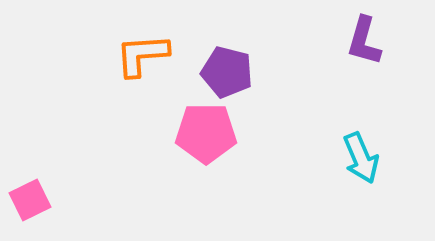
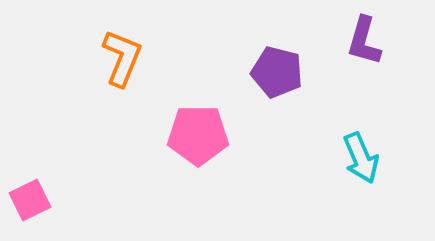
orange L-shape: moved 20 px left, 3 px down; rotated 116 degrees clockwise
purple pentagon: moved 50 px right
pink pentagon: moved 8 px left, 2 px down
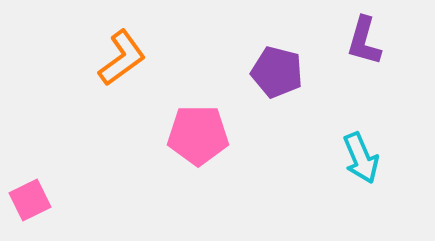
orange L-shape: rotated 32 degrees clockwise
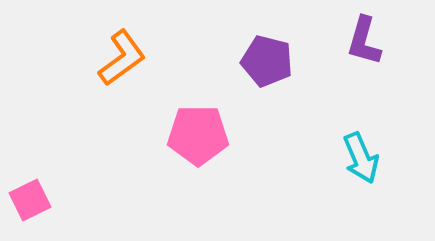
purple pentagon: moved 10 px left, 11 px up
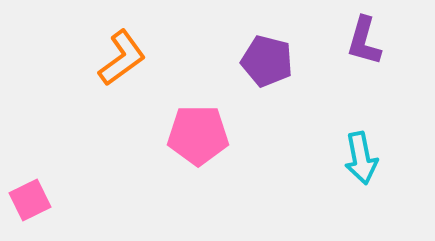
cyan arrow: rotated 12 degrees clockwise
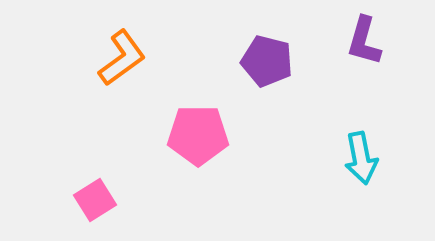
pink square: moved 65 px right; rotated 6 degrees counterclockwise
